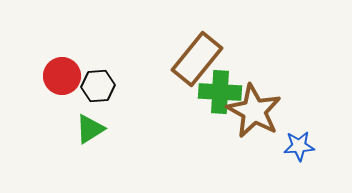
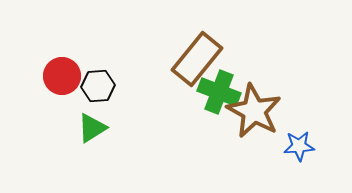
green cross: moved 1 px left; rotated 18 degrees clockwise
green triangle: moved 2 px right, 1 px up
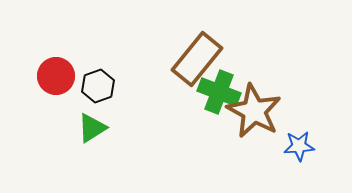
red circle: moved 6 px left
black hexagon: rotated 16 degrees counterclockwise
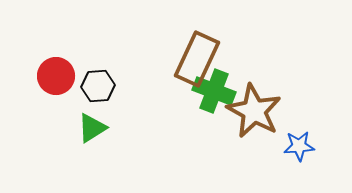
brown rectangle: rotated 14 degrees counterclockwise
black hexagon: rotated 16 degrees clockwise
green cross: moved 5 px left, 1 px up
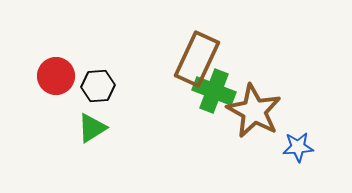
blue star: moved 1 px left, 1 px down
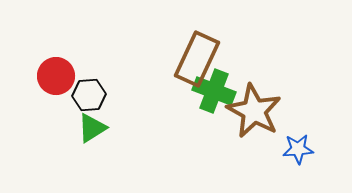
black hexagon: moved 9 px left, 9 px down
blue star: moved 2 px down
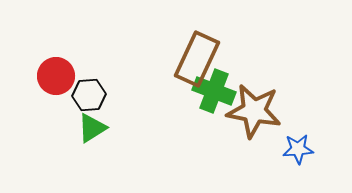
brown star: rotated 18 degrees counterclockwise
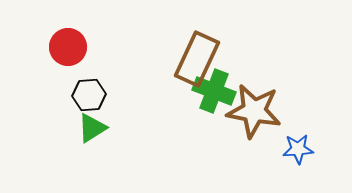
red circle: moved 12 px right, 29 px up
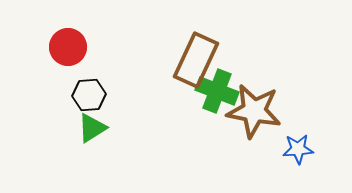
brown rectangle: moved 1 px left, 1 px down
green cross: moved 3 px right
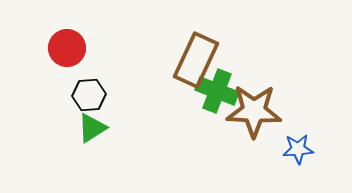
red circle: moved 1 px left, 1 px down
brown star: rotated 8 degrees counterclockwise
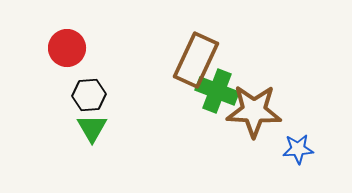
green triangle: rotated 28 degrees counterclockwise
